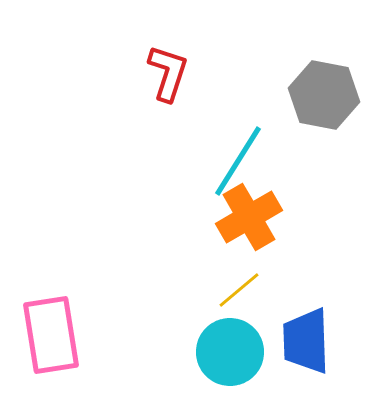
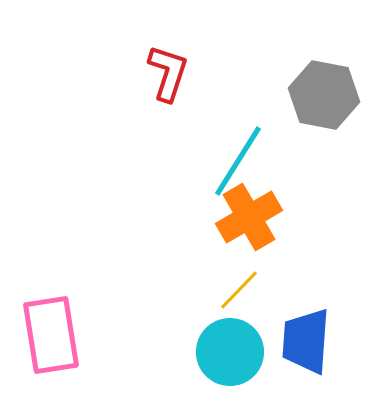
yellow line: rotated 6 degrees counterclockwise
blue trapezoid: rotated 6 degrees clockwise
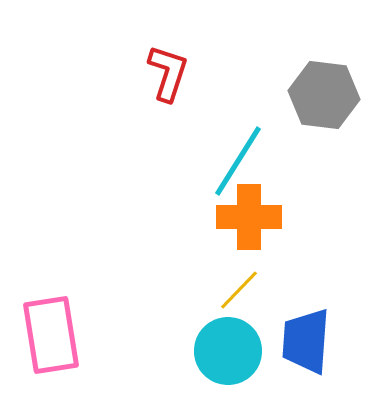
gray hexagon: rotated 4 degrees counterclockwise
orange cross: rotated 30 degrees clockwise
cyan circle: moved 2 px left, 1 px up
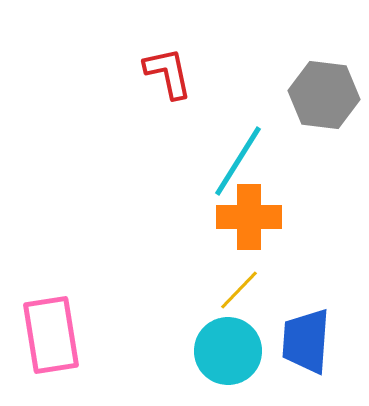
red L-shape: rotated 30 degrees counterclockwise
